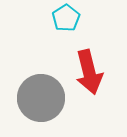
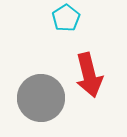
red arrow: moved 3 px down
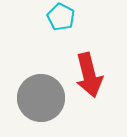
cyan pentagon: moved 5 px left, 1 px up; rotated 12 degrees counterclockwise
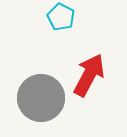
red arrow: rotated 138 degrees counterclockwise
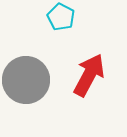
gray circle: moved 15 px left, 18 px up
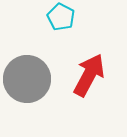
gray circle: moved 1 px right, 1 px up
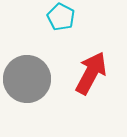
red arrow: moved 2 px right, 2 px up
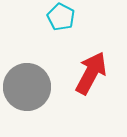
gray circle: moved 8 px down
